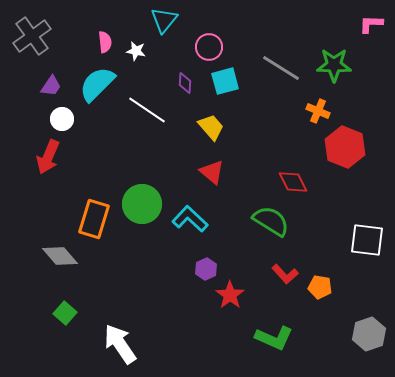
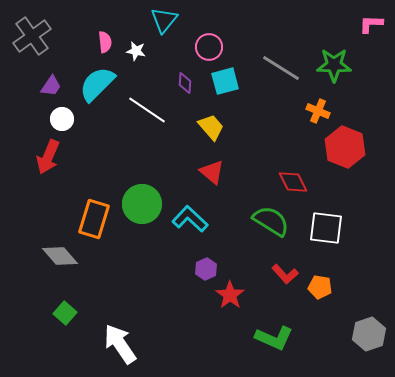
white square: moved 41 px left, 12 px up
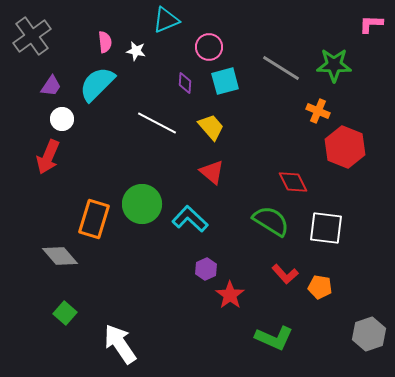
cyan triangle: moved 2 px right; rotated 28 degrees clockwise
white line: moved 10 px right, 13 px down; rotated 6 degrees counterclockwise
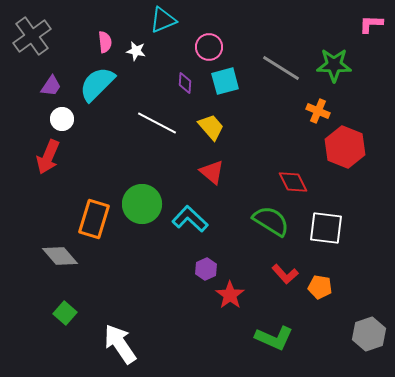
cyan triangle: moved 3 px left
